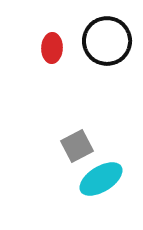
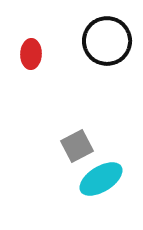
red ellipse: moved 21 px left, 6 px down
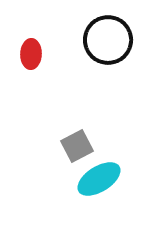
black circle: moved 1 px right, 1 px up
cyan ellipse: moved 2 px left
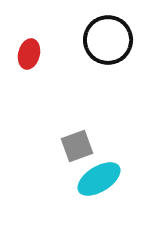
red ellipse: moved 2 px left; rotated 12 degrees clockwise
gray square: rotated 8 degrees clockwise
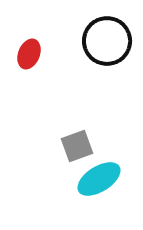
black circle: moved 1 px left, 1 px down
red ellipse: rotated 8 degrees clockwise
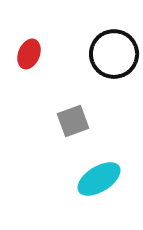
black circle: moved 7 px right, 13 px down
gray square: moved 4 px left, 25 px up
